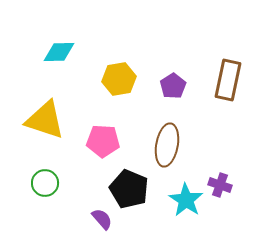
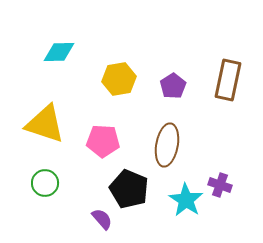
yellow triangle: moved 4 px down
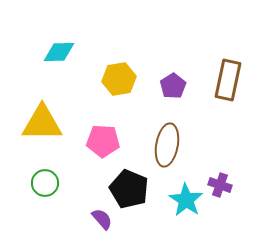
yellow triangle: moved 3 px left, 1 px up; rotated 18 degrees counterclockwise
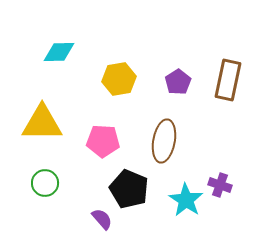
purple pentagon: moved 5 px right, 4 px up
brown ellipse: moved 3 px left, 4 px up
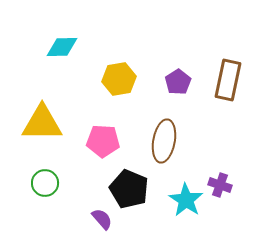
cyan diamond: moved 3 px right, 5 px up
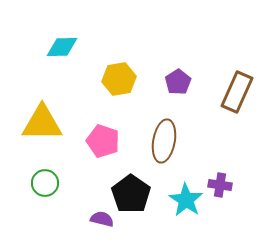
brown rectangle: moved 9 px right, 12 px down; rotated 12 degrees clockwise
pink pentagon: rotated 16 degrees clockwise
purple cross: rotated 10 degrees counterclockwise
black pentagon: moved 2 px right, 5 px down; rotated 12 degrees clockwise
purple semicircle: rotated 35 degrees counterclockwise
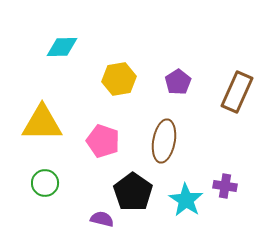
purple cross: moved 5 px right, 1 px down
black pentagon: moved 2 px right, 2 px up
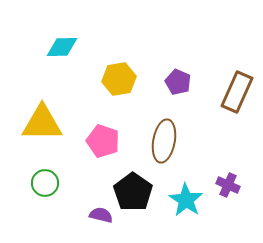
purple pentagon: rotated 15 degrees counterclockwise
purple cross: moved 3 px right, 1 px up; rotated 15 degrees clockwise
purple semicircle: moved 1 px left, 4 px up
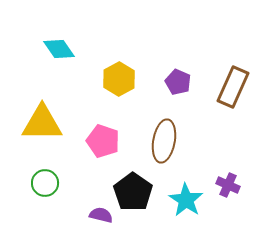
cyan diamond: moved 3 px left, 2 px down; rotated 56 degrees clockwise
yellow hexagon: rotated 20 degrees counterclockwise
brown rectangle: moved 4 px left, 5 px up
